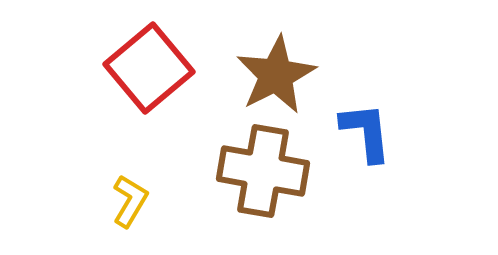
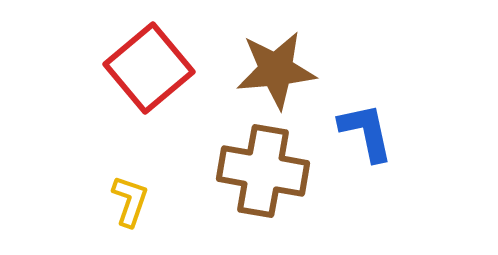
brown star: moved 5 px up; rotated 22 degrees clockwise
blue L-shape: rotated 6 degrees counterclockwise
yellow L-shape: rotated 12 degrees counterclockwise
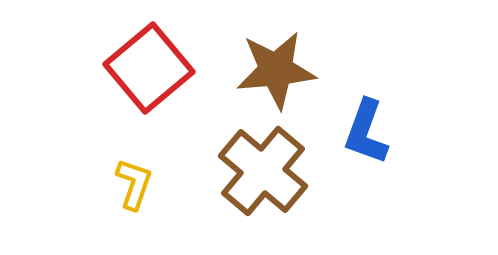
blue L-shape: rotated 148 degrees counterclockwise
brown cross: rotated 30 degrees clockwise
yellow L-shape: moved 4 px right, 17 px up
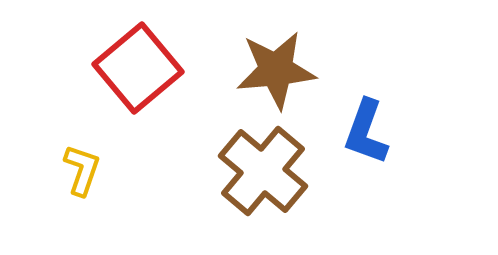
red square: moved 11 px left
yellow L-shape: moved 52 px left, 14 px up
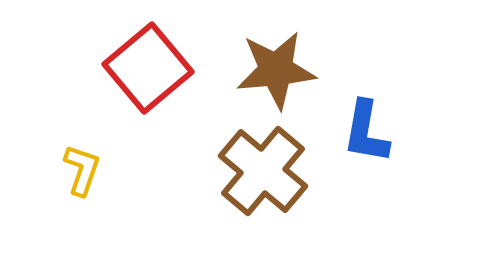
red square: moved 10 px right
blue L-shape: rotated 10 degrees counterclockwise
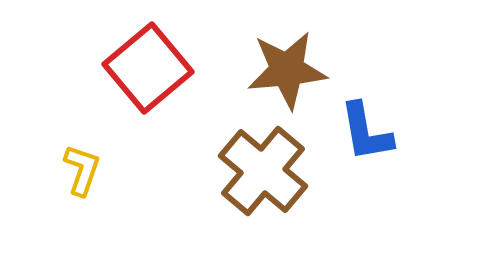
brown star: moved 11 px right
blue L-shape: rotated 20 degrees counterclockwise
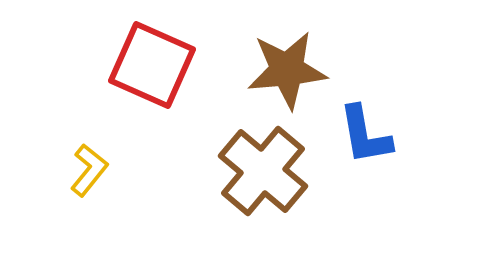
red square: moved 4 px right, 3 px up; rotated 26 degrees counterclockwise
blue L-shape: moved 1 px left, 3 px down
yellow L-shape: moved 7 px right; rotated 20 degrees clockwise
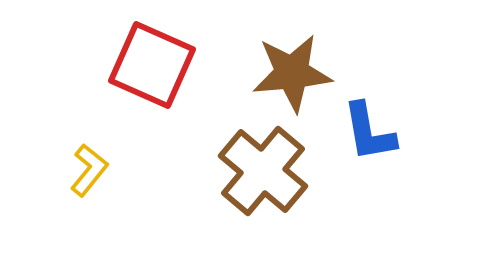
brown star: moved 5 px right, 3 px down
blue L-shape: moved 4 px right, 3 px up
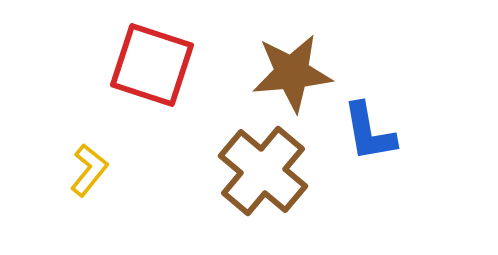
red square: rotated 6 degrees counterclockwise
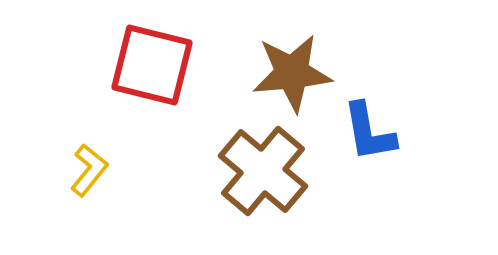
red square: rotated 4 degrees counterclockwise
